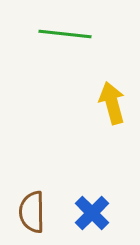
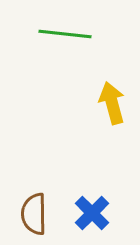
brown semicircle: moved 2 px right, 2 px down
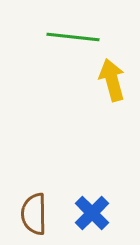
green line: moved 8 px right, 3 px down
yellow arrow: moved 23 px up
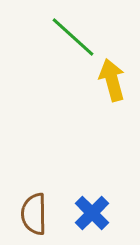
green line: rotated 36 degrees clockwise
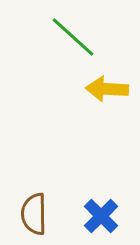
yellow arrow: moved 5 px left, 9 px down; rotated 72 degrees counterclockwise
blue cross: moved 9 px right, 3 px down
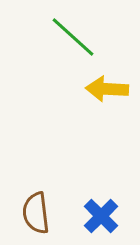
brown semicircle: moved 2 px right, 1 px up; rotated 6 degrees counterclockwise
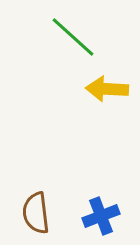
blue cross: rotated 24 degrees clockwise
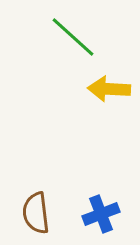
yellow arrow: moved 2 px right
blue cross: moved 2 px up
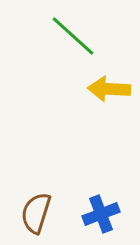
green line: moved 1 px up
brown semicircle: rotated 24 degrees clockwise
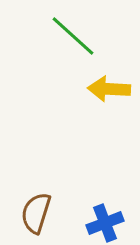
blue cross: moved 4 px right, 9 px down
